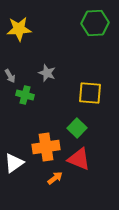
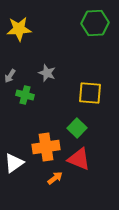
gray arrow: rotated 64 degrees clockwise
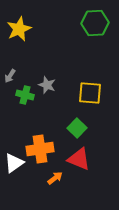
yellow star: rotated 20 degrees counterclockwise
gray star: moved 12 px down
orange cross: moved 6 px left, 2 px down
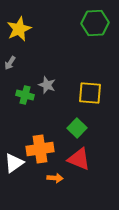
gray arrow: moved 13 px up
orange arrow: rotated 42 degrees clockwise
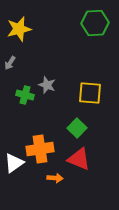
yellow star: rotated 10 degrees clockwise
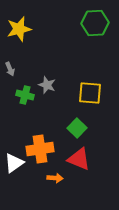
gray arrow: moved 6 px down; rotated 56 degrees counterclockwise
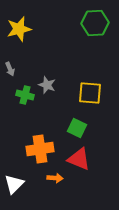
green square: rotated 18 degrees counterclockwise
white triangle: moved 21 px down; rotated 10 degrees counterclockwise
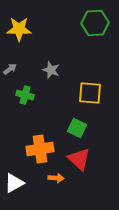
yellow star: rotated 15 degrees clockwise
gray arrow: rotated 104 degrees counterclockwise
gray star: moved 4 px right, 15 px up
red triangle: rotated 20 degrees clockwise
orange arrow: moved 1 px right
white triangle: moved 1 px up; rotated 15 degrees clockwise
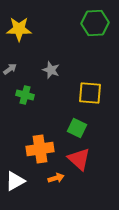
orange arrow: rotated 21 degrees counterclockwise
white triangle: moved 1 px right, 2 px up
